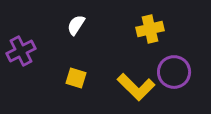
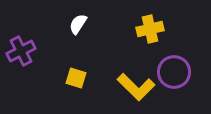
white semicircle: moved 2 px right, 1 px up
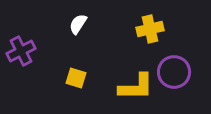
yellow L-shape: rotated 45 degrees counterclockwise
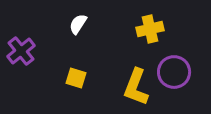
purple cross: rotated 12 degrees counterclockwise
yellow L-shape: rotated 111 degrees clockwise
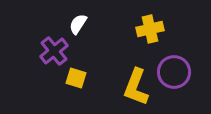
purple cross: moved 33 px right
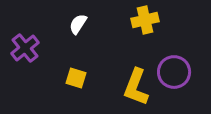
yellow cross: moved 5 px left, 9 px up
purple cross: moved 29 px left, 3 px up
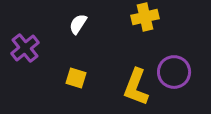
yellow cross: moved 3 px up
